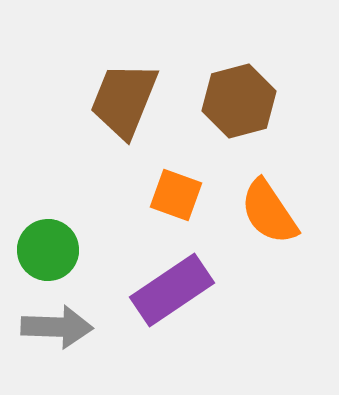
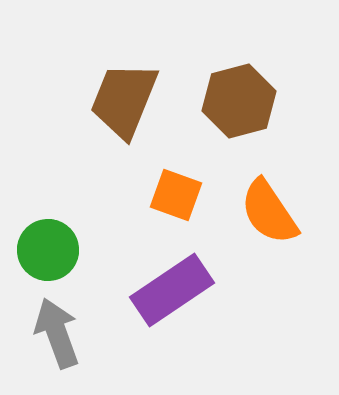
gray arrow: moved 6 px down; rotated 112 degrees counterclockwise
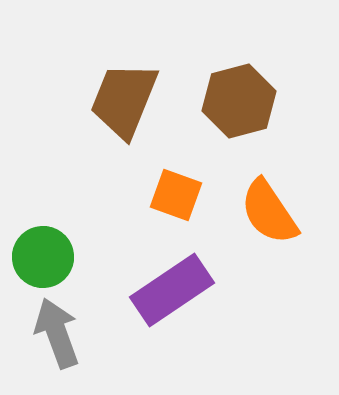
green circle: moved 5 px left, 7 px down
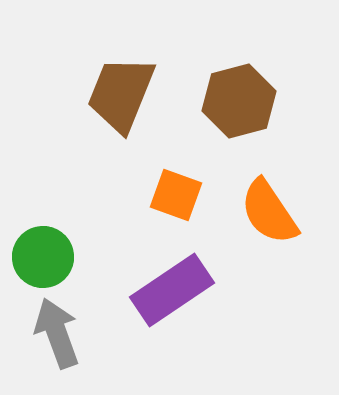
brown trapezoid: moved 3 px left, 6 px up
